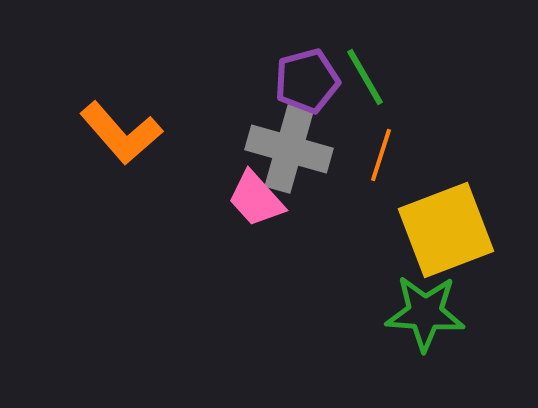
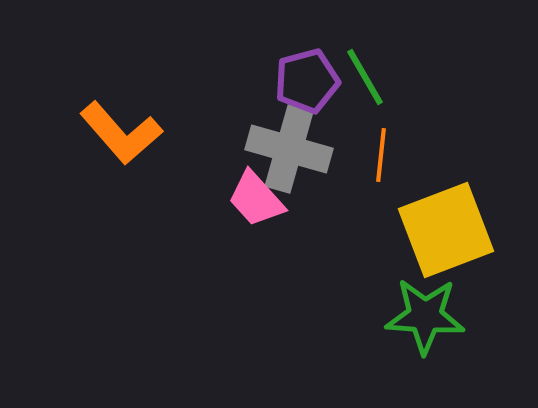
orange line: rotated 12 degrees counterclockwise
green star: moved 3 px down
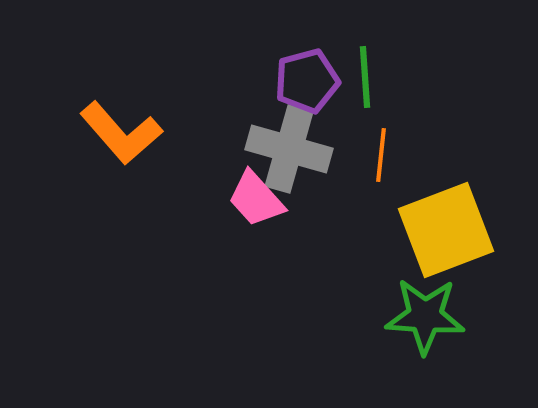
green line: rotated 26 degrees clockwise
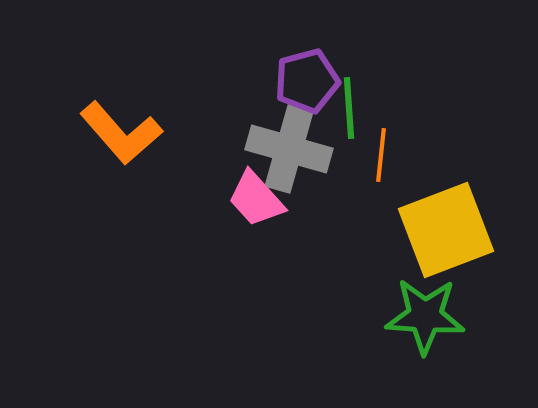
green line: moved 16 px left, 31 px down
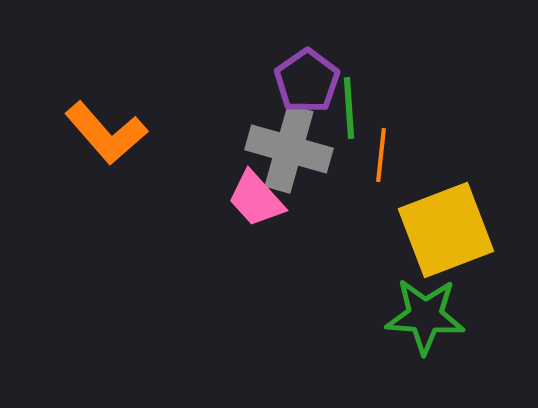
purple pentagon: rotated 20 degrees counterclockwise
orange L-shape: moved 15 px left
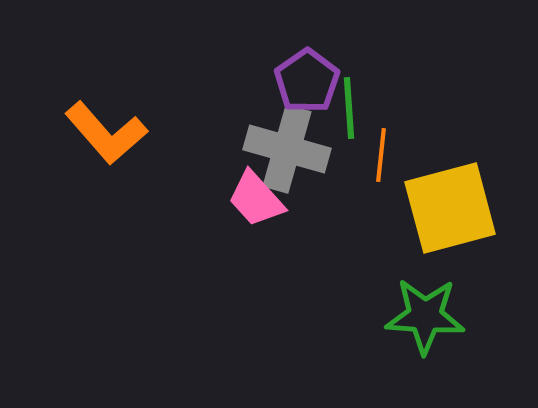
gray cross: moved 2 px left
yellow square: moved 4 px right, 22 px up; rotated 6 degrees clockwise
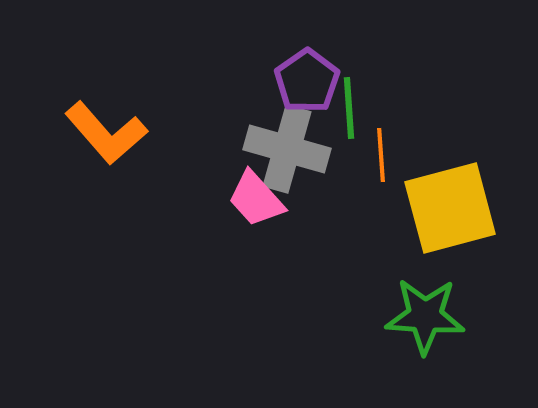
orange line: rotated 10 degrees counterclockwise
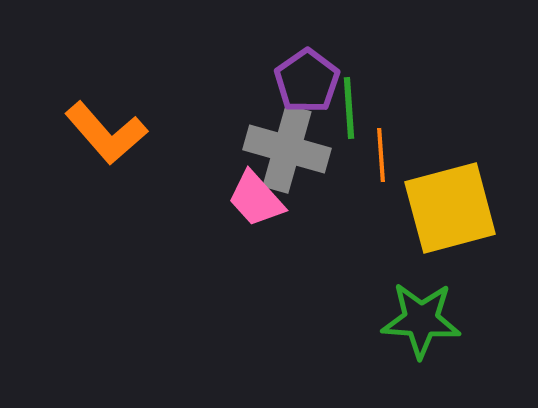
green star: moved 4 px left, 4 px down
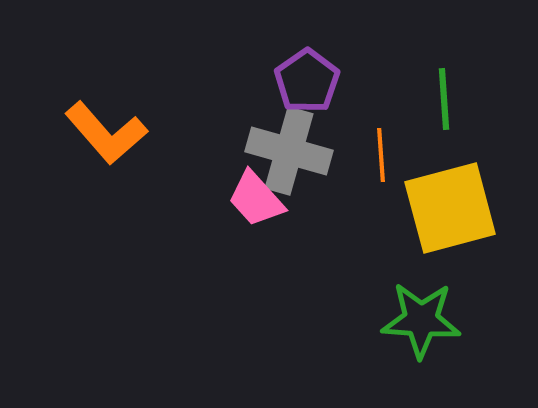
green line: moved 95 px right, 9 px up
gray cross: moved 2 px right, 2 px down
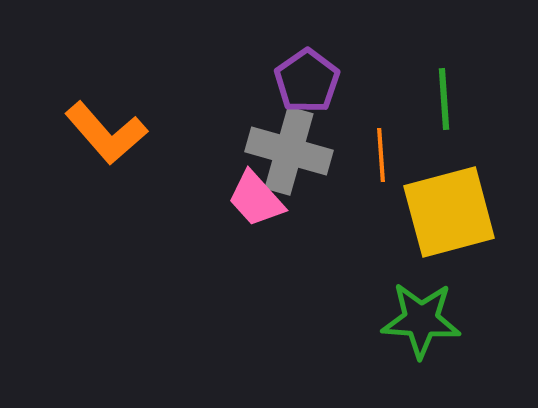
yellow square: moved 1 px left, 4 px down
